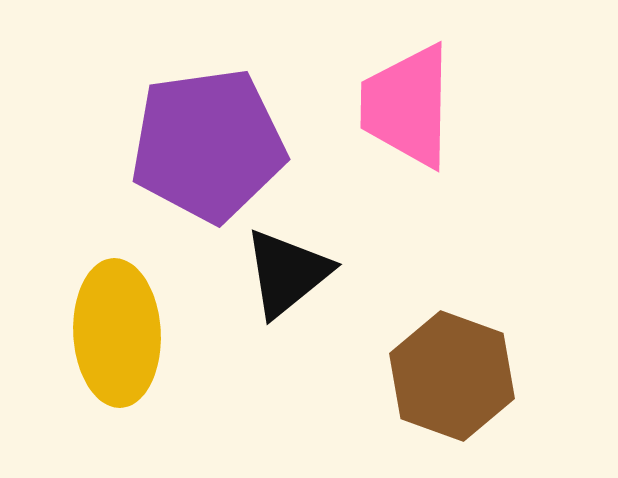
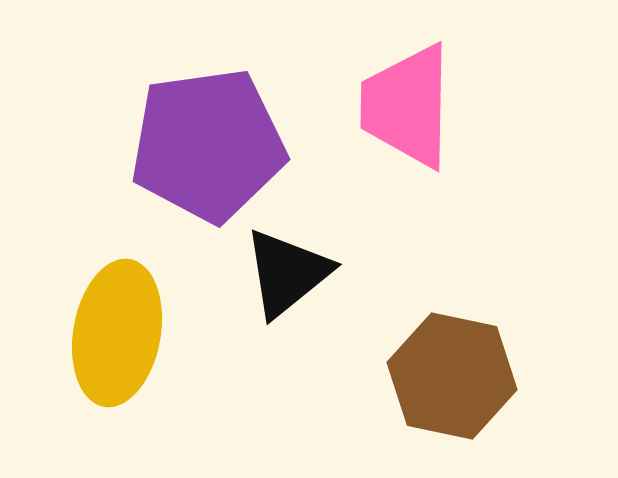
yellow ellipse: rotated 13 degrees clockwise
brown hexagon: rotated 8 degrees counterclockwise
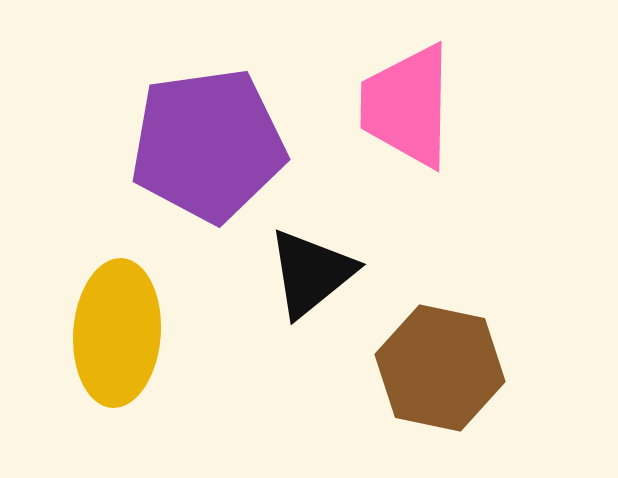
black triangle: moved 24 px right
yellow ellipse: rotated 6 degrees counterclockwise
brown hexagon: moved 12 px left, 8 px up
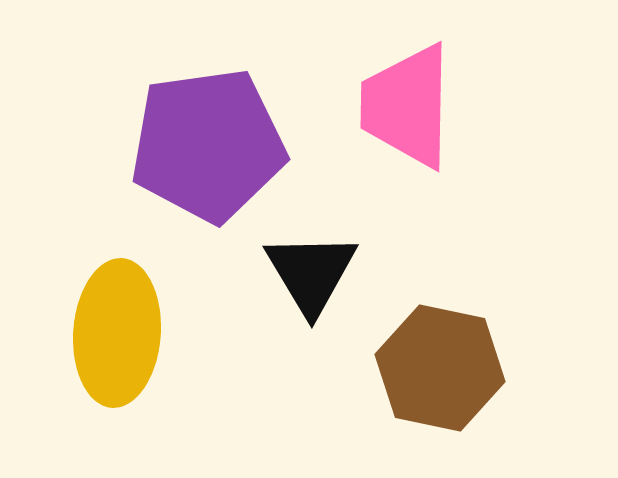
black triangle: rotated 22 degrees counterclockwise
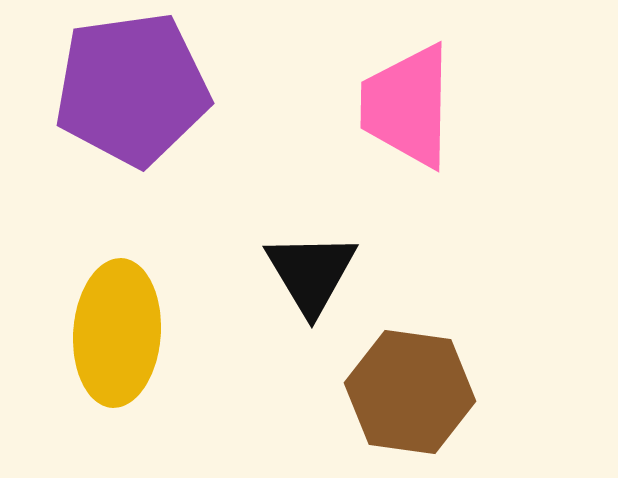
purple pentagon: moved 76 px left, 56 px up
brown hexagon: moved 30 px left, 24 px down; rotated 4 degrees counterclockwise
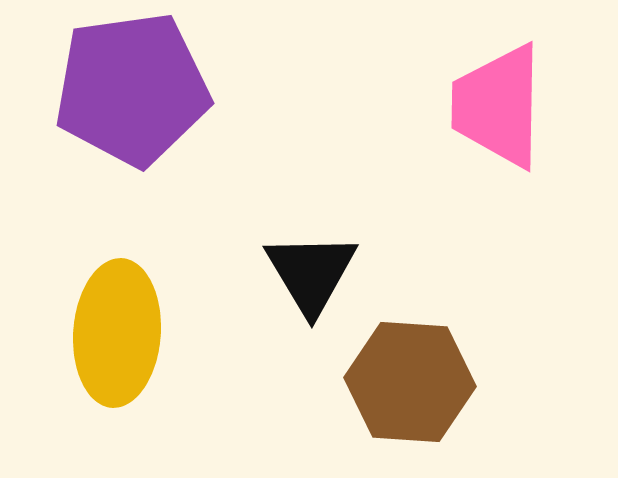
pink trapezoid: moved 91 px right
brown hexagon: moved 10 px up; rotated 4 degrees counterclockwise
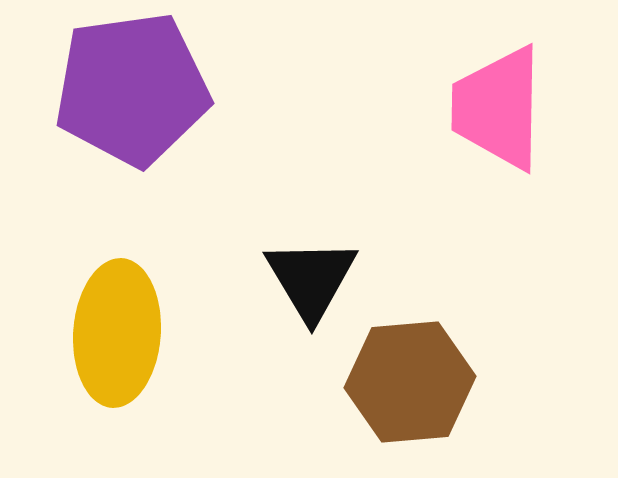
pink trapezoid: moved 2 px down
black triangle: moved 6 px down
brown hexagon: rotated 9 degrees counterclockwise
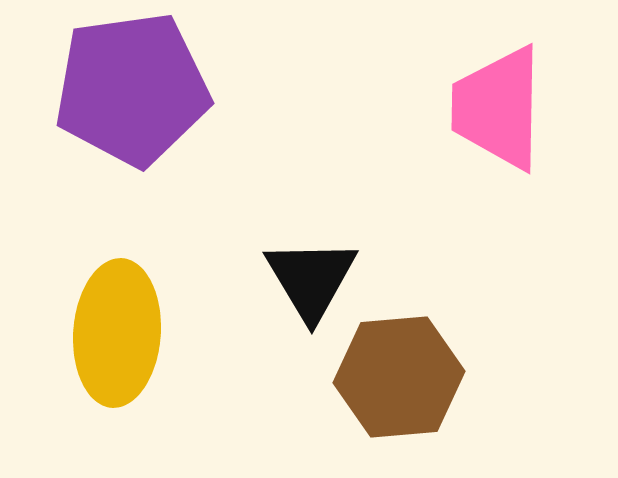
brown hexagon: moved 11 px left, 5 px up
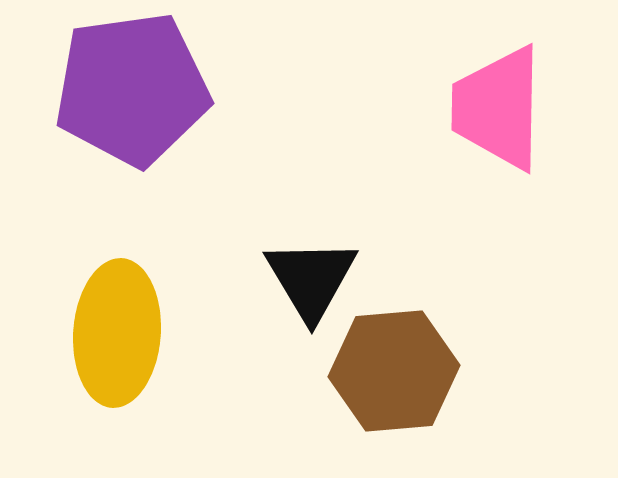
brown hexagon: moved 5 px left, 6 px up
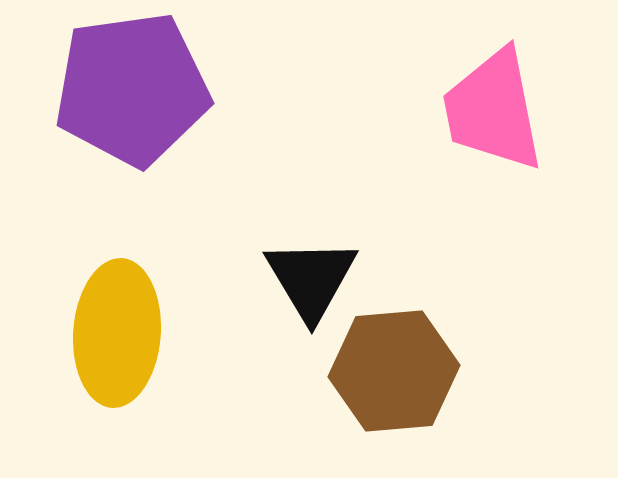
pink trapezoid: moved 5 px left, 2 px down; rotated 12 degrees counterclockwise
